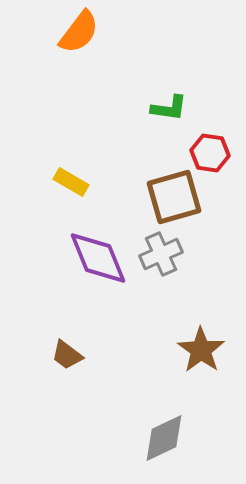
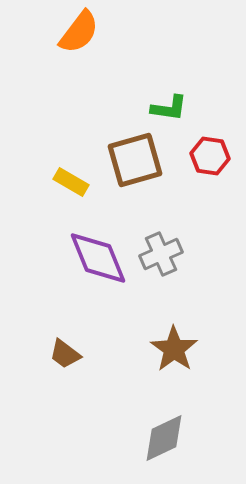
red hexagon: moved 3 px down
brown square: moved 39 px left, 37 px up
brown star: moved 27 px left, 1 px up
brown trapezoid: moved 2 px left, 1 px up
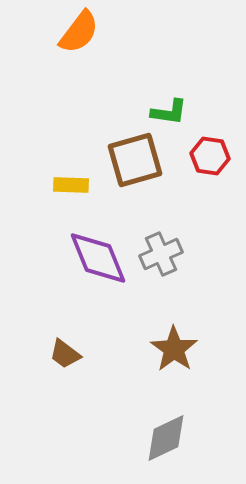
green L-shape: moved 4 px down
yellow rectangle: moved 3 px down; rotated 28 degrees counterclockwise
gray diamond: moved 2 px right
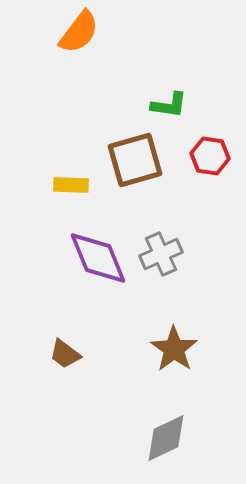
green L-shape: moved 7 px up
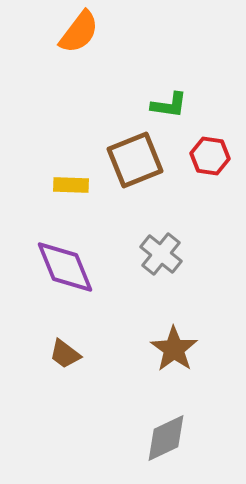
brown square: rotated 6 degrees counterclockwise
gray cross: rotated 27 degrees counterclockwise
purple diamond: moved 33 px left, 9 px down
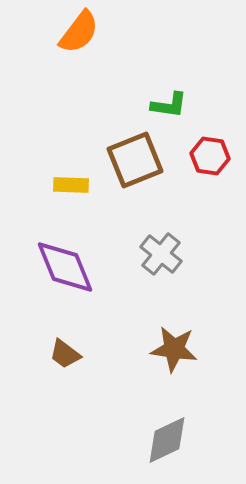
brown star: rotated 27 degrees counterclockwise
gray diamond: moved 1 px right, 2 px down
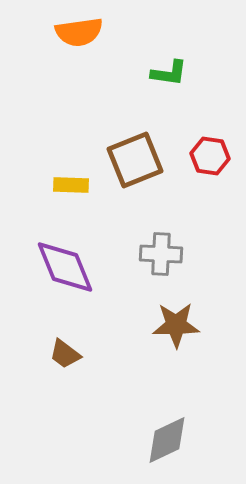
orange semicircle: rotated 45 degrees clockwise
green L-shape: moved 32 px up
gray cross: rotated 36 degrees counterclockwise
brown star: moved 2 px right, 24 px up; rotated 9 degrees counterclockwise
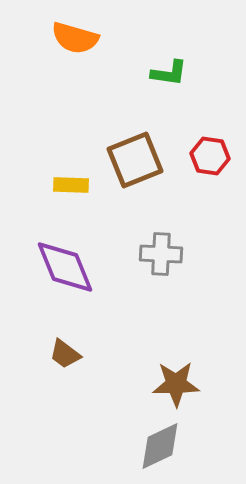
orange semicircle: moved 4 px left, 6 px down; rotated 24 degrees clockwise
brown star: moved 59 px down
gray diamond: moved 7 px left, 6 px down
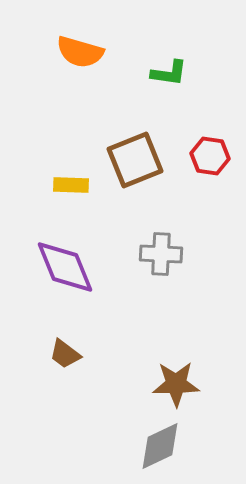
orange semicircle: moved 5 px right, 14 px down
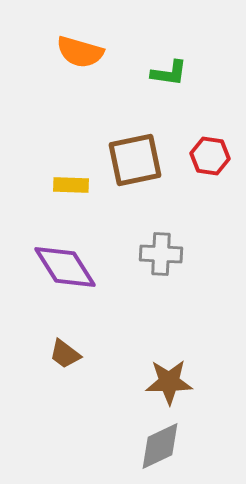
brown square: rotated 10 degrees clockwise
purple diamond: rotated 10 degrees counterclockwise
brown star: moved 7 px left, 2 px up
